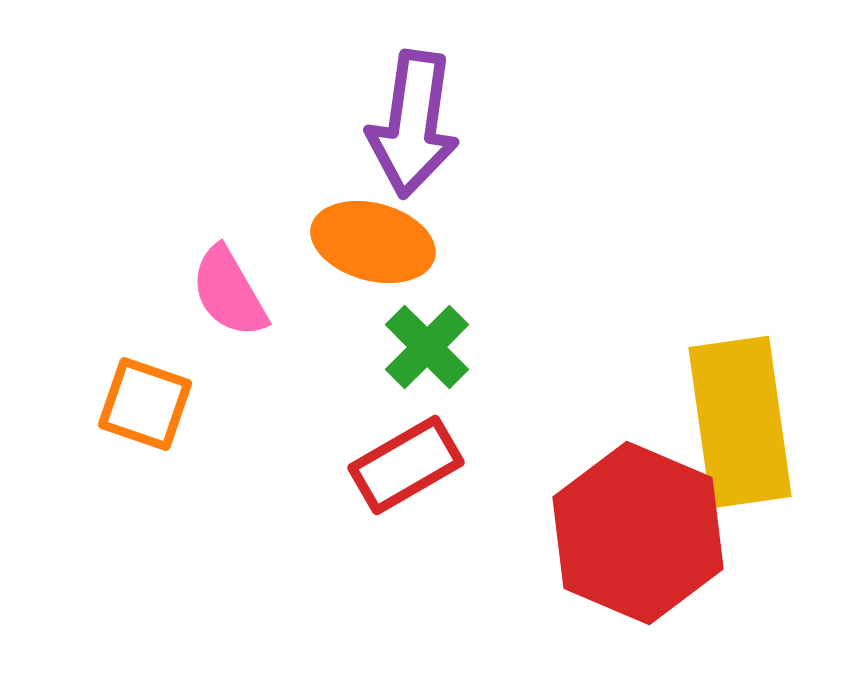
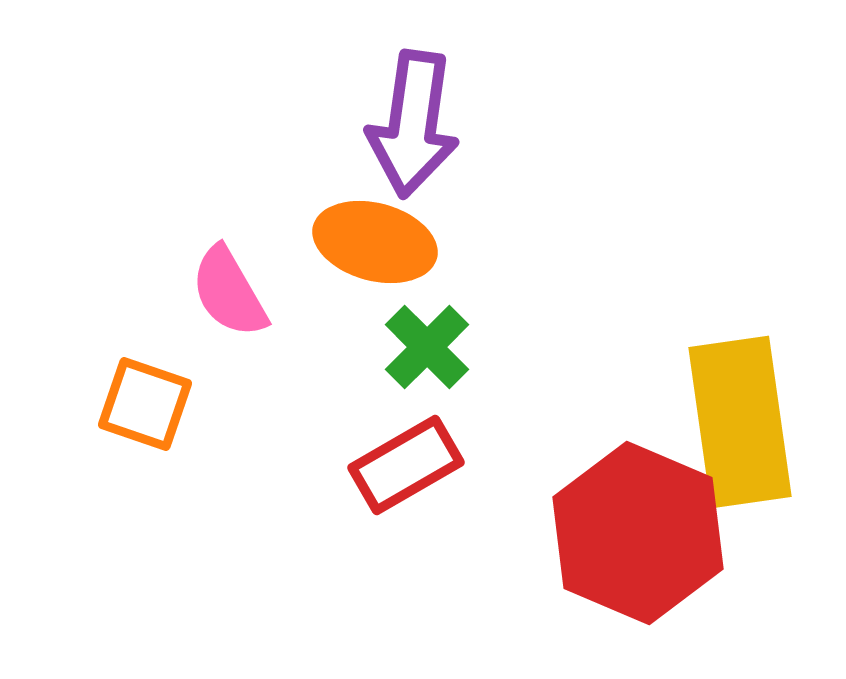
orange ellipse: moved 2 px right
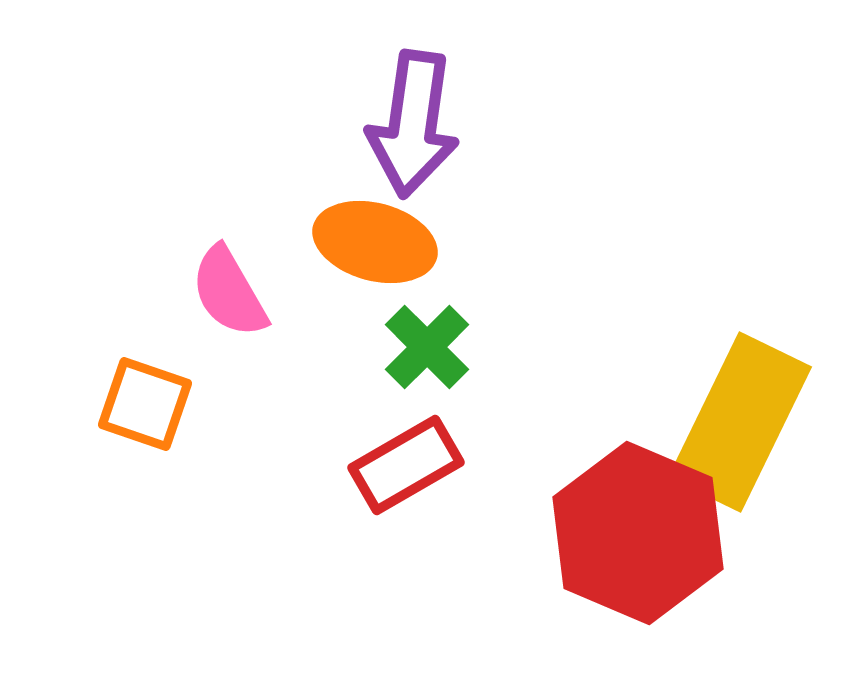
yellow rectangle: rotated 34 degrees clockwise
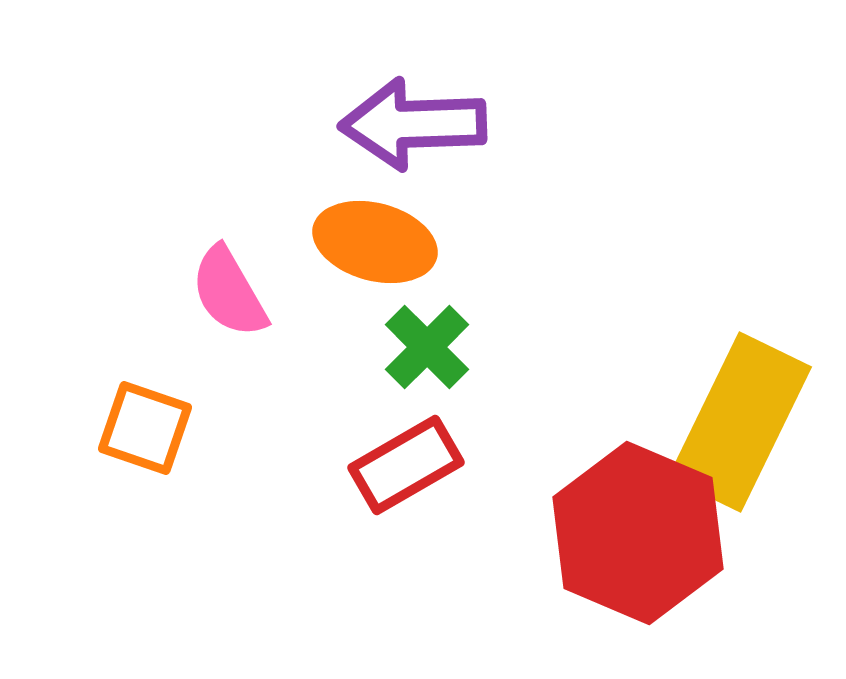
purple arrow: rotated 80 degrees clockwise
orange square: moved 24 px down
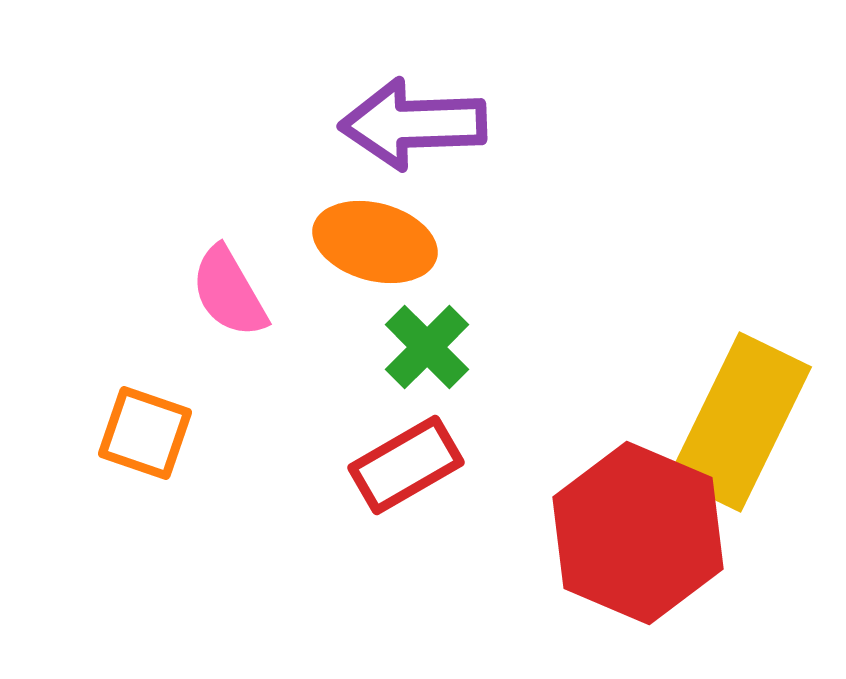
orange square: moved 5 px down
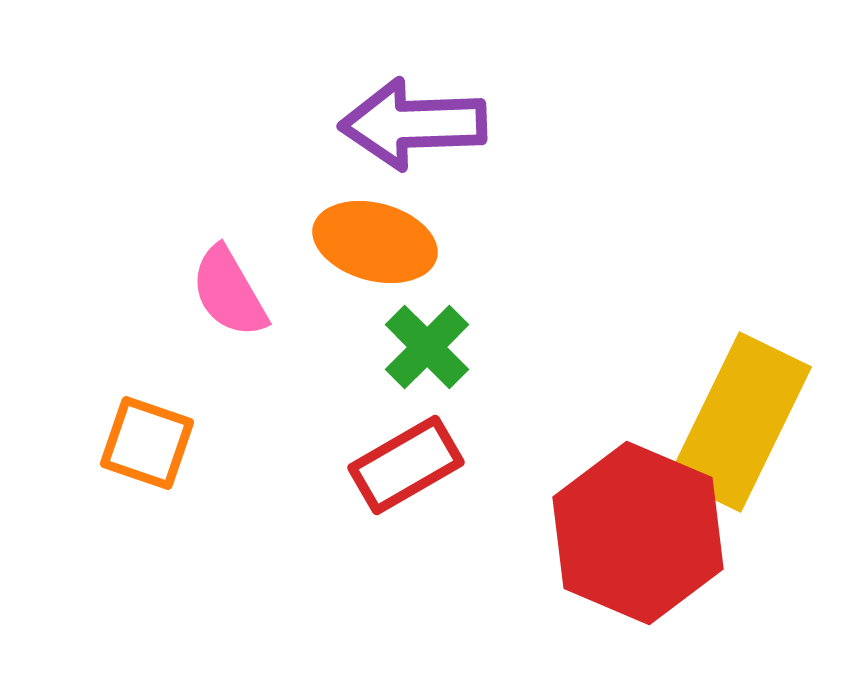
orange square: moved 2 px right, 10 px down
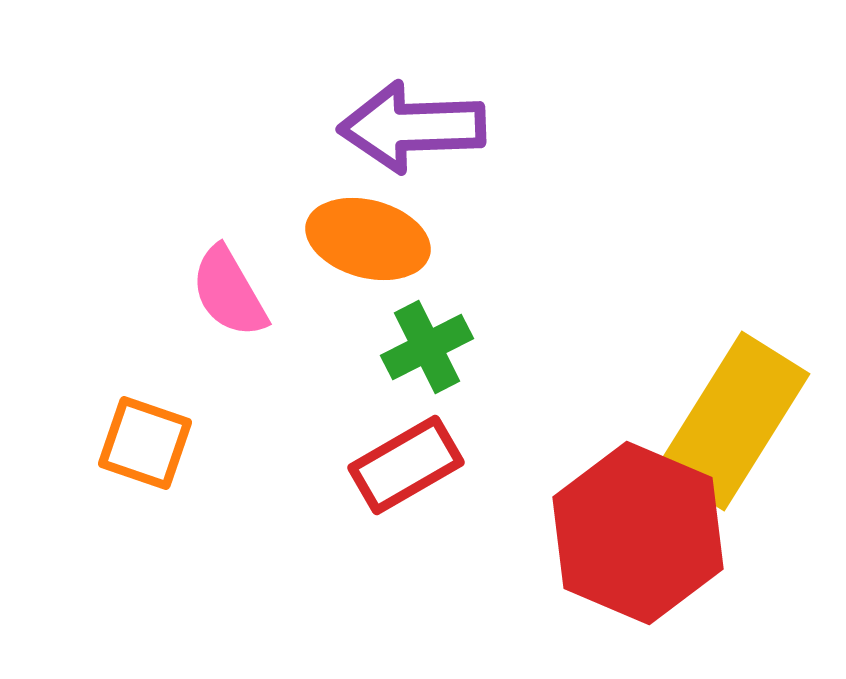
purple arrow: moved 1 px left, 3 px down
orange ellipse: moved 7 px left, 3 px up
green cross: rotated 18 degrees clockwise
yellow rectangle: moved 7 px left, 1 px up; rotated 6 degrees clockwise
orange square: moved 2 px left
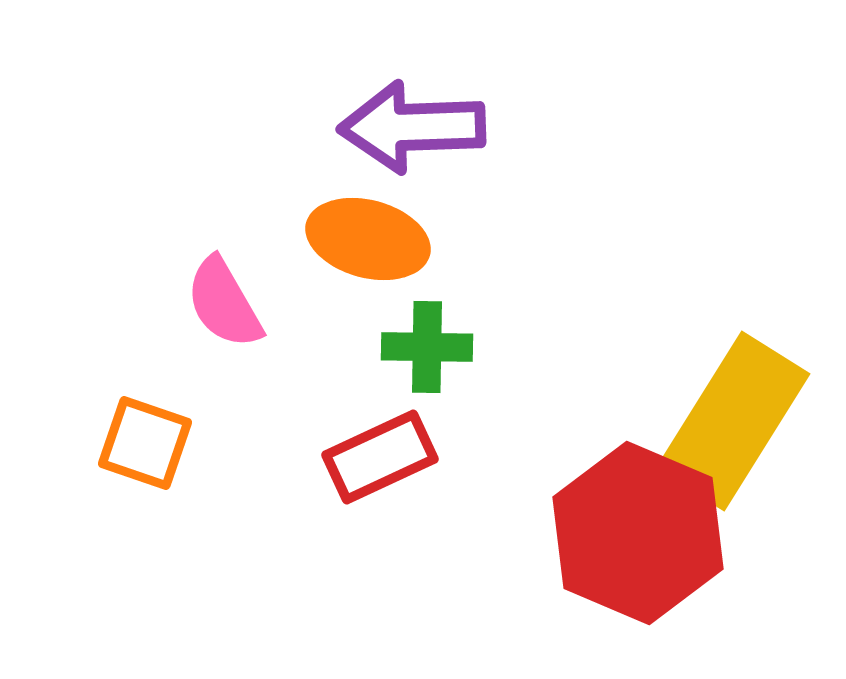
pink semicircle: moved 5 px left, 11 px down
green cross: rotated 28 degrees clockwise
red rectangle: moved 26 px left, 8 px up; rotated 5 degrees clockwise
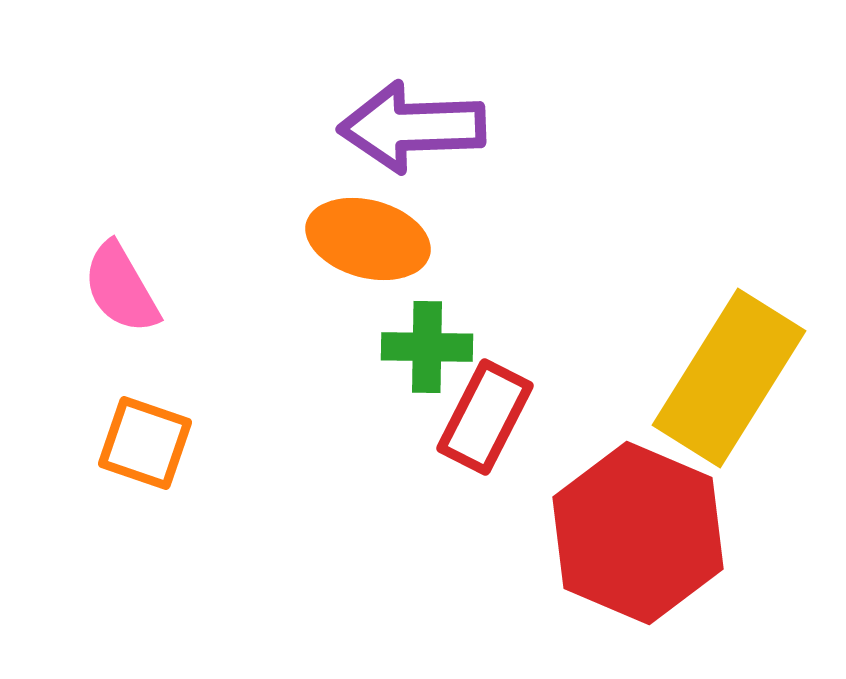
pink semicircle: moved 103 px left, 15 px up
yellow rectangle: moved 4 px left, 43 px up
red rectangle: moved 105 px right, 40 px up; rotated 38 degrees counterclockwise
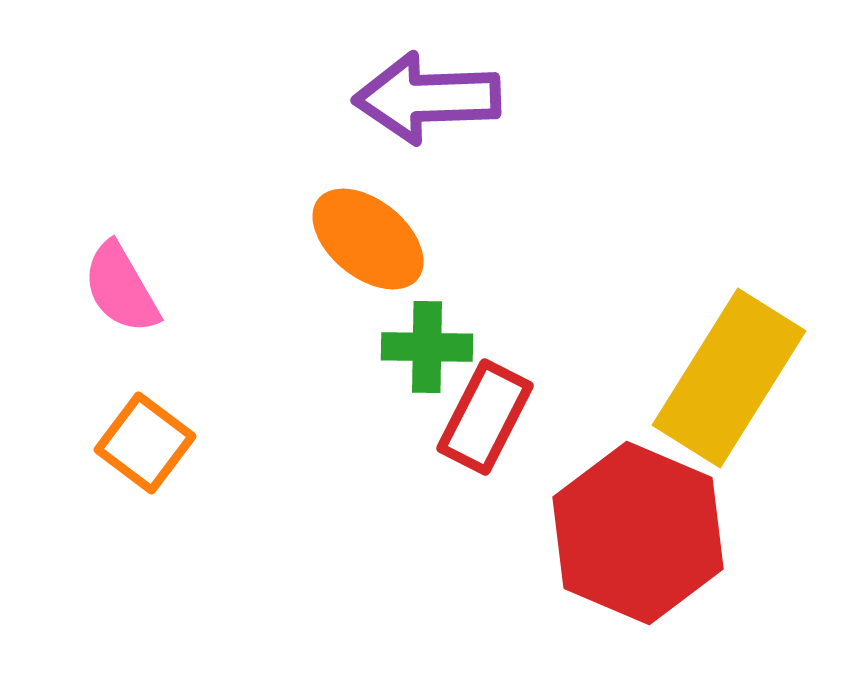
purple arrow: moved 15 px right, 29 px up
orange ellipse: rotated 24 degrees clockwise
orange square: rotated 18 degrees clockwise
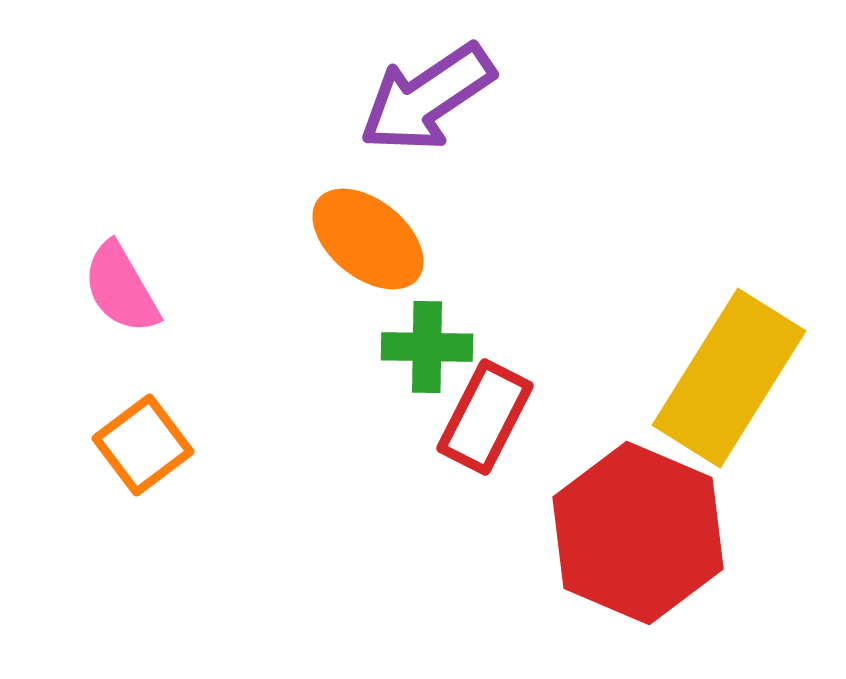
purple arrow: rotated 32 degrees counterclockwise
orange square: moved 2 px left, 2 px down; rotated 16 degrees clockwise
